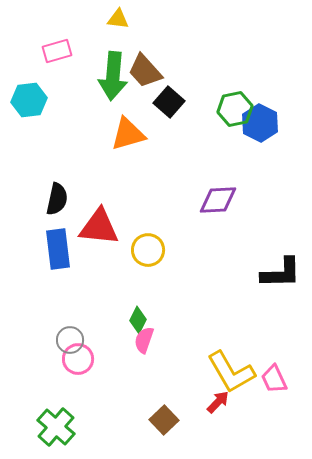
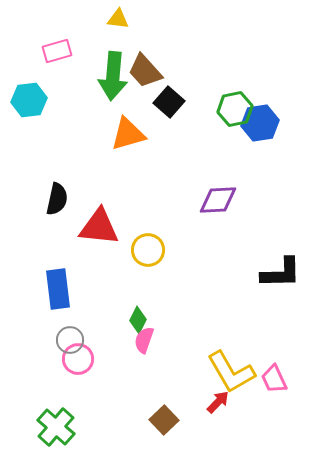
blue hexagon: rotated 24 degrees clockwise
blue rectangle: moved 40 px down
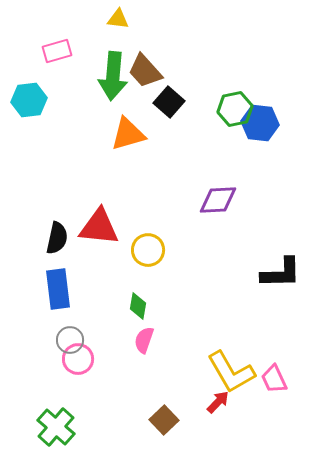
blue hexagon: rotated 15 degrees clockwise
black semicircle: moved 39 px down
green diamond: moved 14 px up; rotated 16 degrees counterclockwise
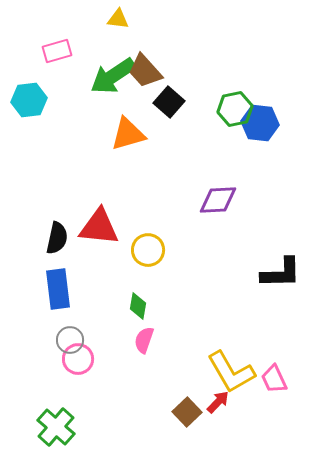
green arrow: rotated 51 degrees clockwise
brown square: moved 23 px right, 8 px up
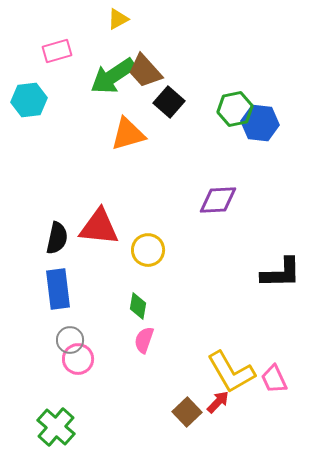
yellow triangle: rotated 35 degrees counterclockwise
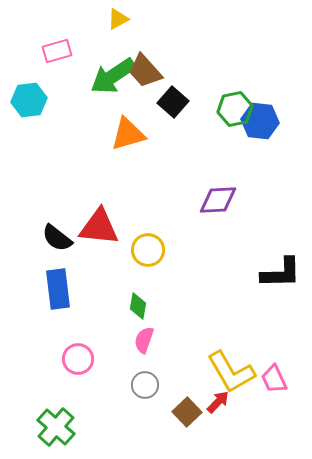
black square: moved 4 px right
blue hexagon: moved 2 px up
black semicircle: rotated 116 degrees clockwise
gray circle: moved 75 px right, 45 px down
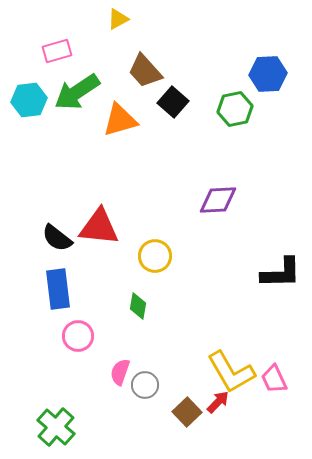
green arrow: moved 36 px left, 16 px down
blue hexagon: moved 8 px right, 47 px up; rotated 9 degrees counterclockwise
orange triangle: moved 8 px left, 14 px up
yellow circle: moved 7 px right, 6 px down
pink semicircle: moved 24 px left, 32 px down
pink circle: moved 23 px up
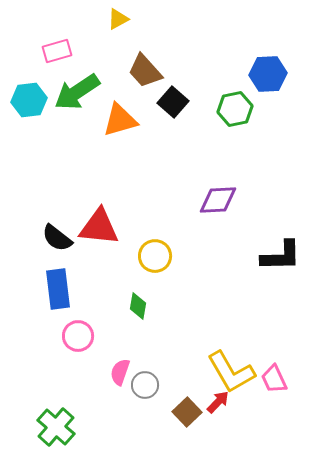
black L-shape: moved 17 px up
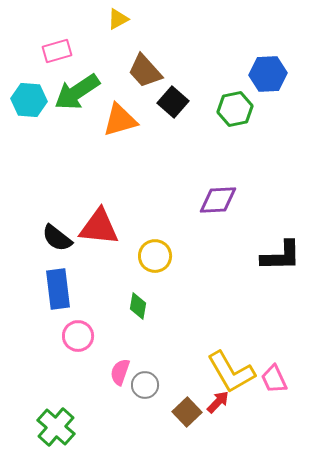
cyan hexagon: rotated 12 degrees clockwise
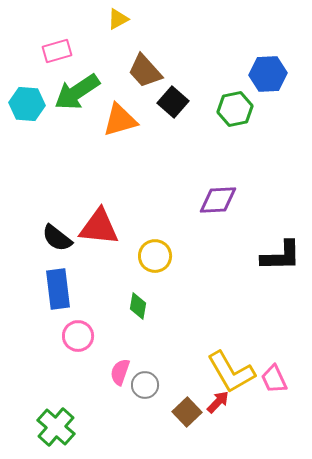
cyan hexagon: moved 2 px left, 4 px down
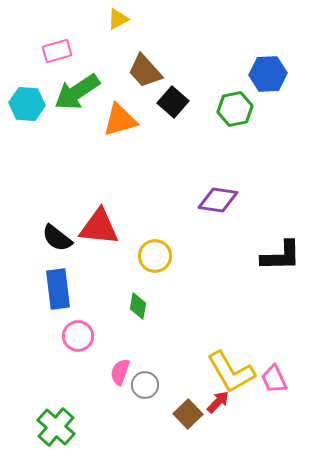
purple diamond: rotated 12 degrees clockwise
brown square: moved 1 px right, 2 px down
